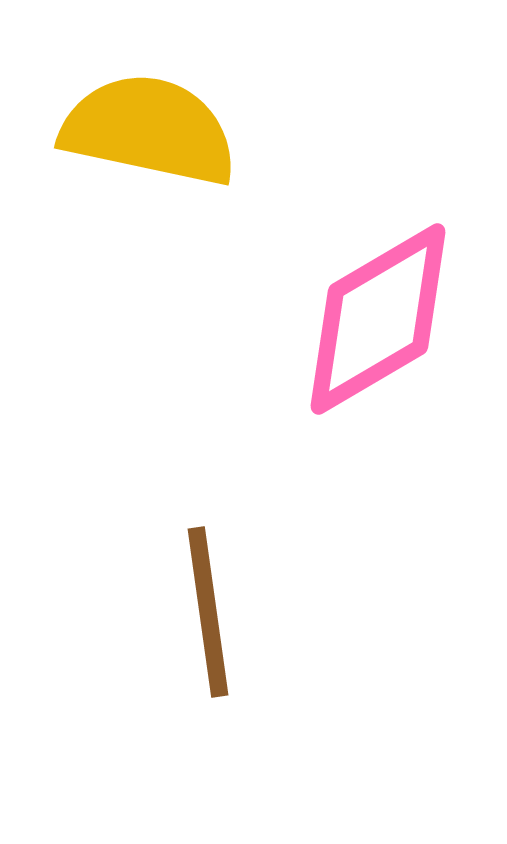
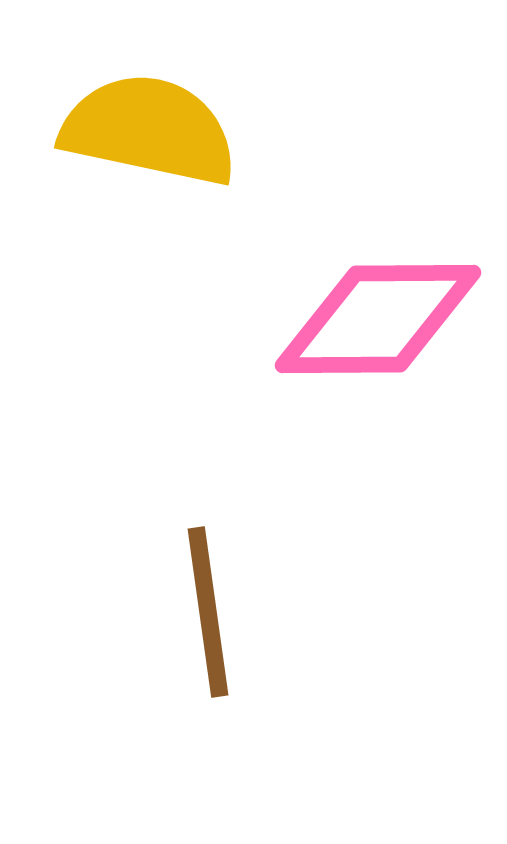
pink diamond: rotated 30 degrees clockwise
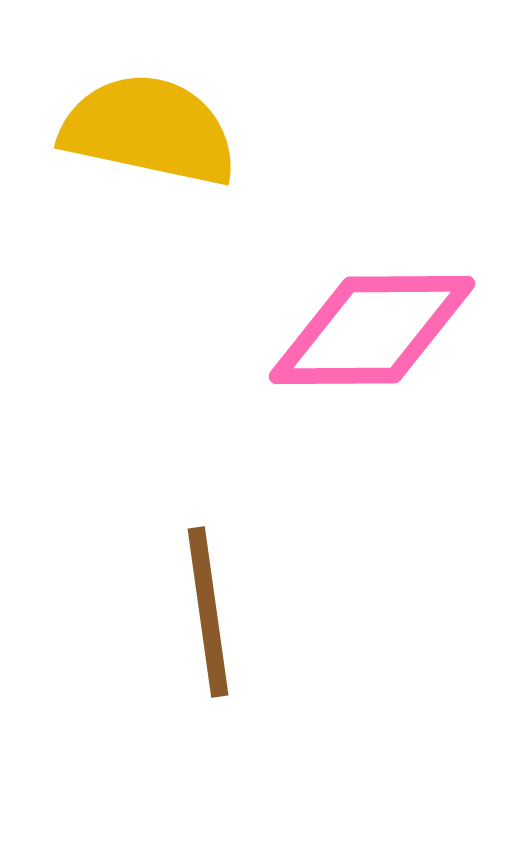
pink diamond: moved 6 px left, 11 px down
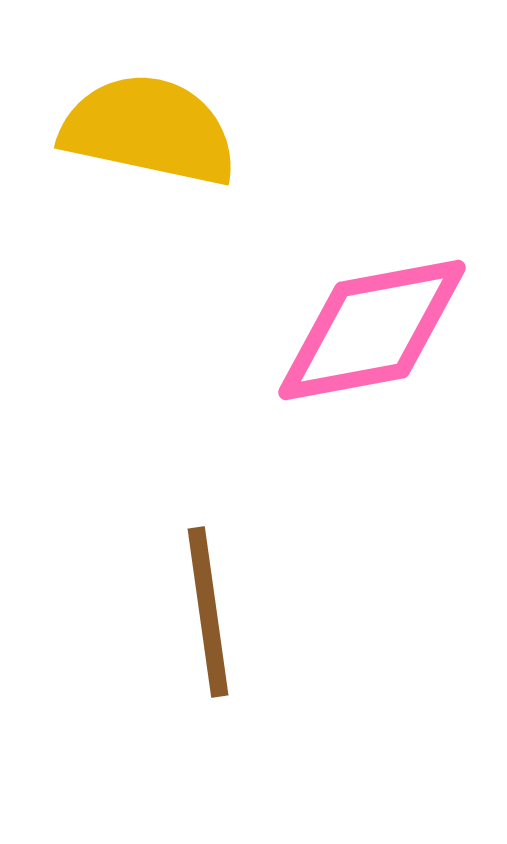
pink diamond: rotated 10 degrees counterclockwise
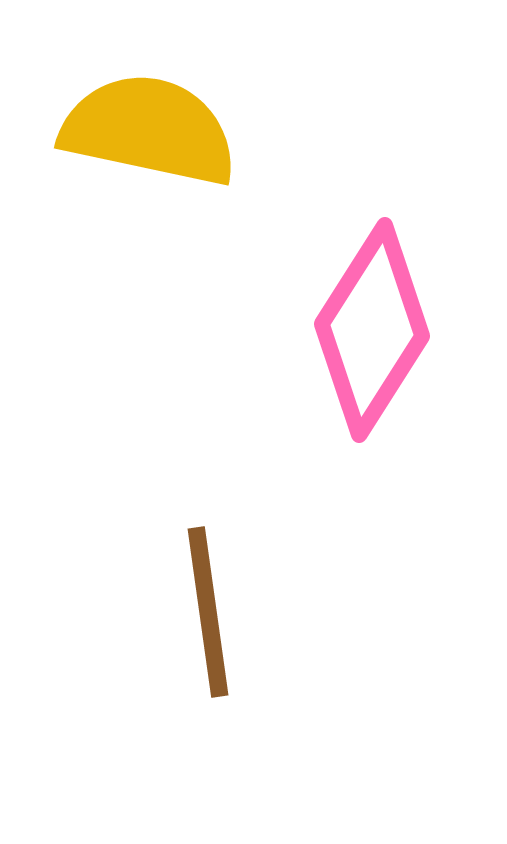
pink diamond: rotated 47 degrees counterclockwise
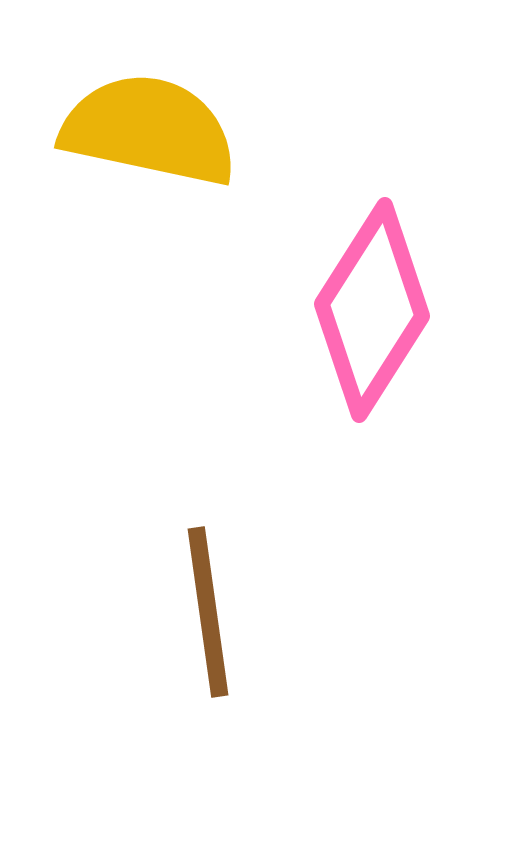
pink diamond: moved 20 px up
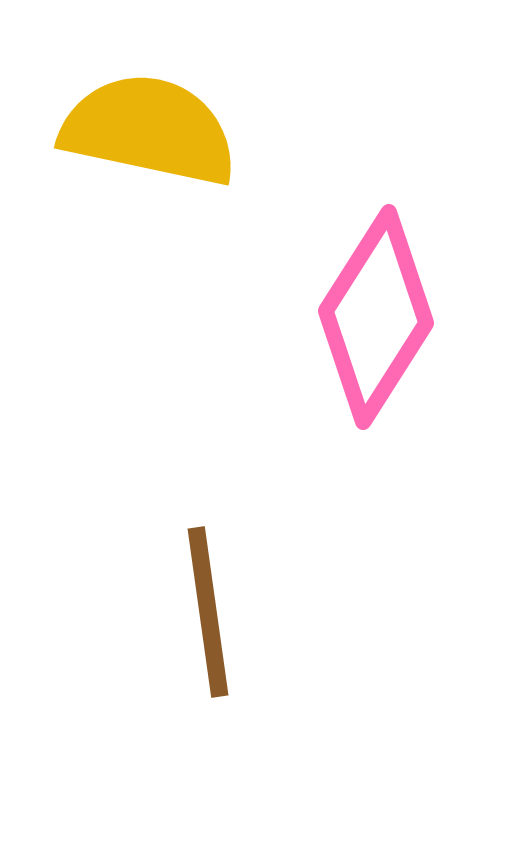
pink diamond: moved 4 px right, 7 px down
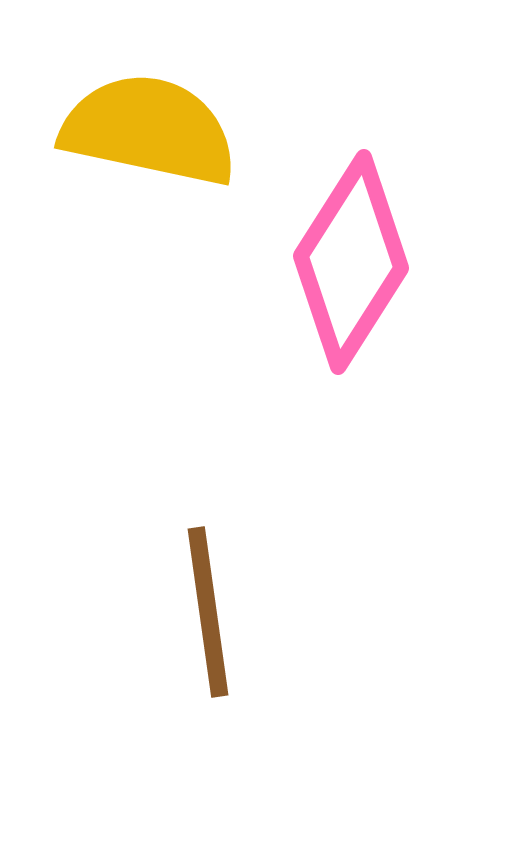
pink diamond: moved 25 px left, 55 px up
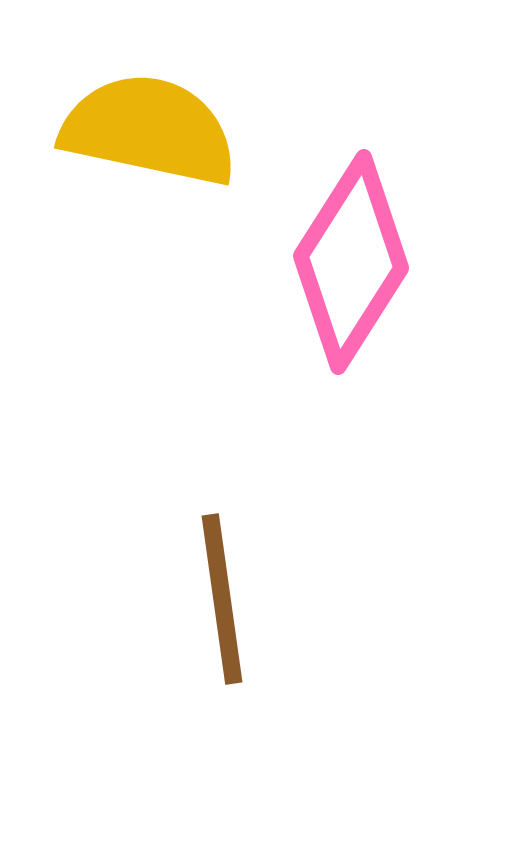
brown line: moved 14 px right, 13 px up
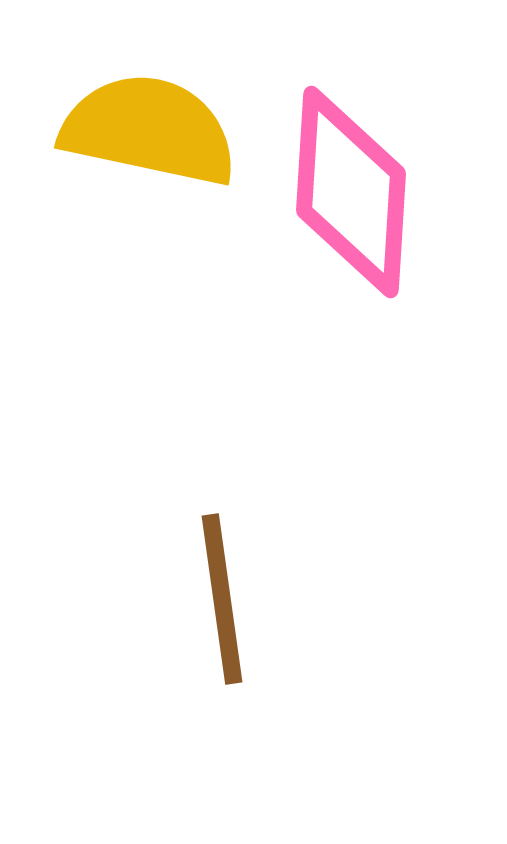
pink diamond: moved 70 px up; rotated 29 degrees counterclockwise
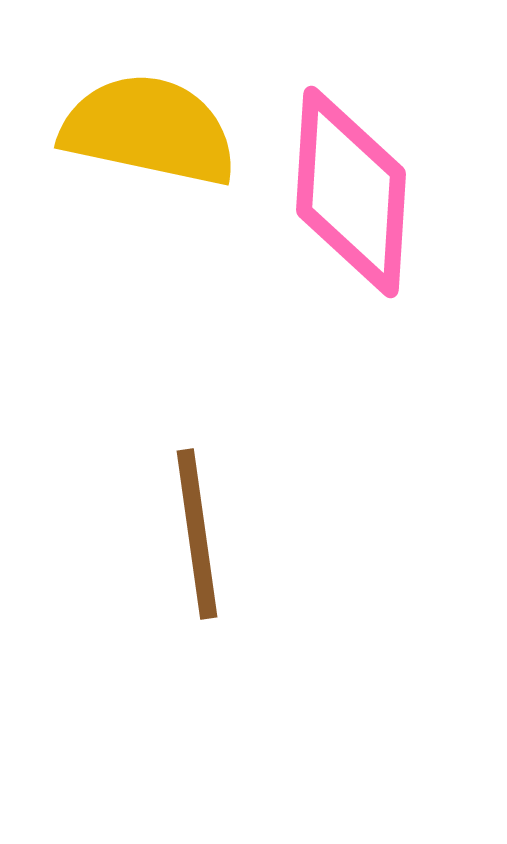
brown line: moved 25 px left, 65 px up
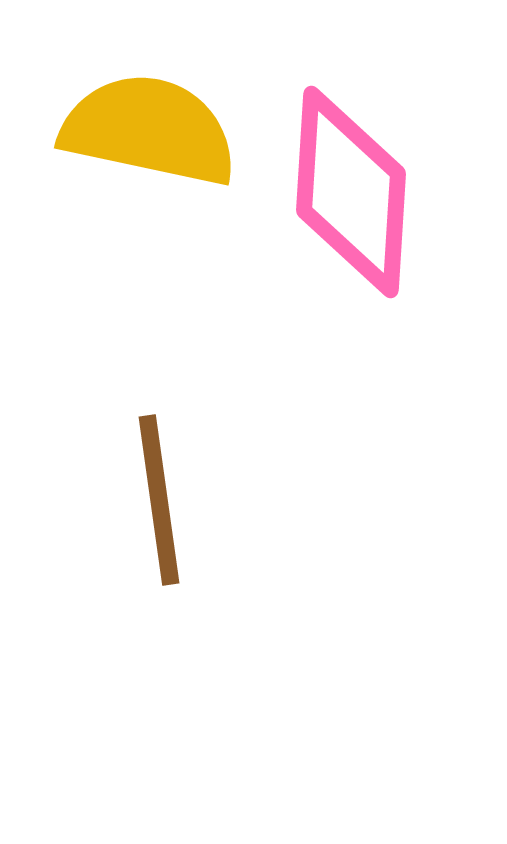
brown line: moved 38 px left, 34 px up
